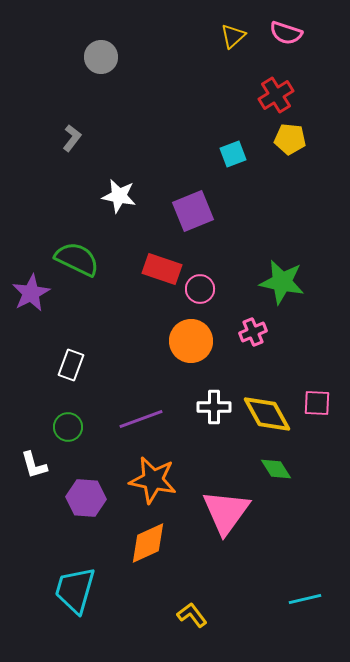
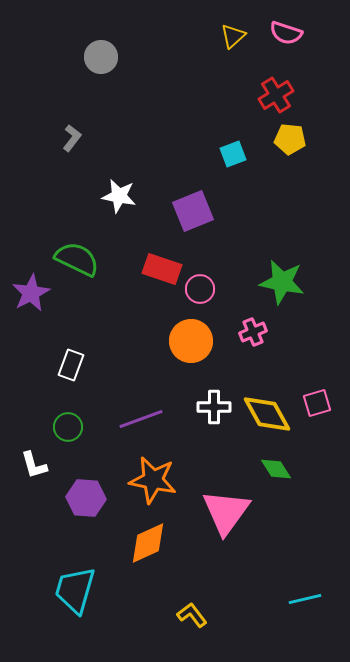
pink square: rotated 20 degrees counterclockwise
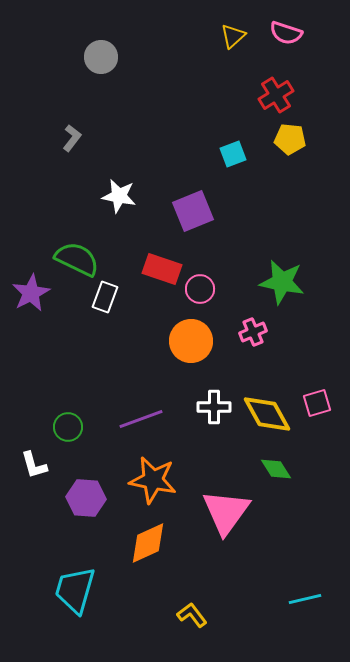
white rectangle: moved 34 px right, 68 px up
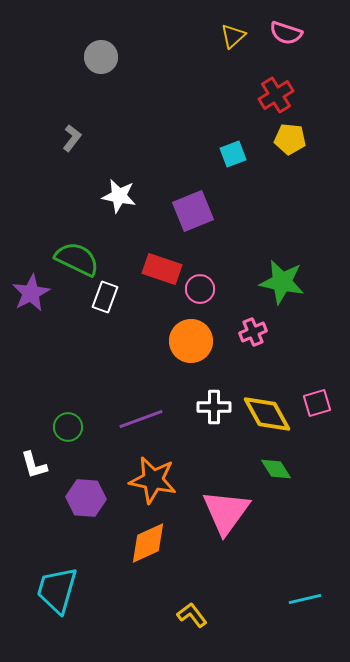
cyan trapezoid: moved 18 px left
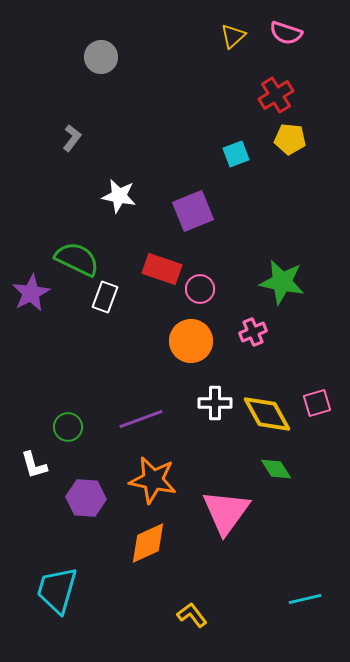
cyan square: moved 3 px right
white cross: moved 1 px right, 4 px up
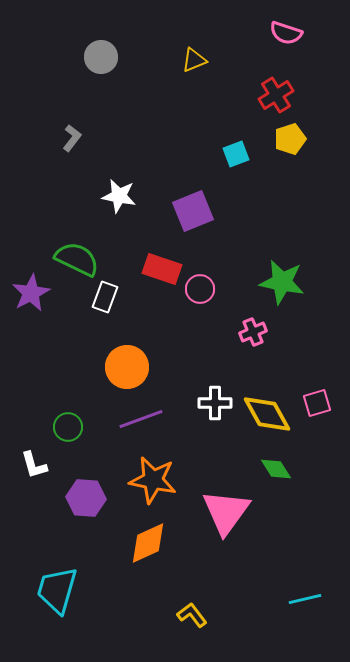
yellow triangle: moved 39 px left, 24 px down; rotated 20 degrees clockwise
yellow pentagon: rotated 24 degrees counterclockwise
orange circle: moved 64 px left, 26 px down
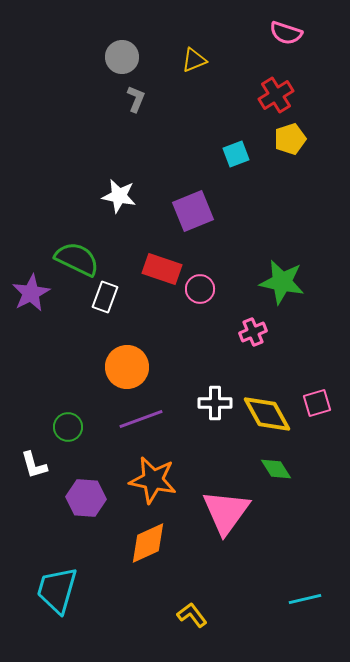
gray circle: moved 21 px right
gray L-shape: moved 64 px right, 39 px up; rotated 16 degrees counterclockwise
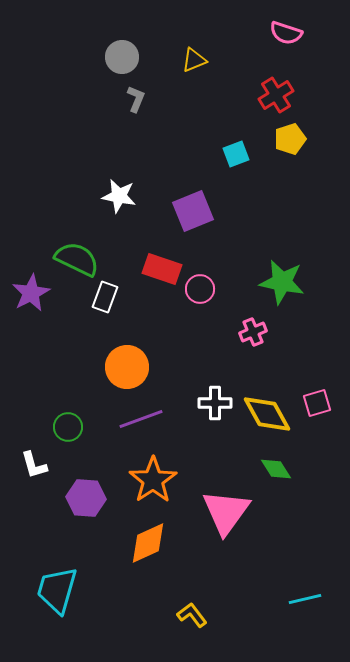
orange star: rotated 27 degrees clockwise
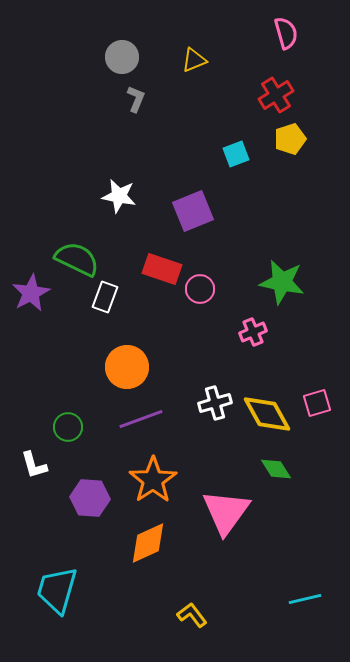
pink semicircle: rotated 124 degrees counterclockwise
white cross: rotated 16 degrees counterclockwise
purple hexagon: moved 4 px right
